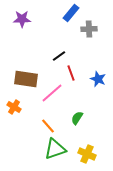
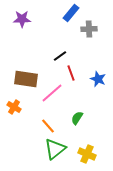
black line: moved 1 px right
green triangle: rotated 20 degrees counterclockwise
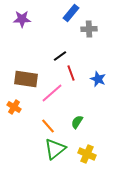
green semicircle: moved 4 px down
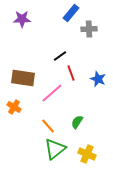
brown rectangle: moved 3 px left, 1 px up
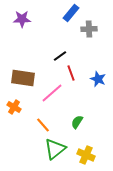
orange line: moved 5 px left, 1 px up
yellow cross: moved 1 px left, 1 px down
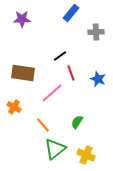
gray cross: moved 7 px right, 3 px down
brown rectangle: moved 5 px up
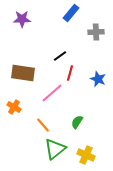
red line: moved 1 px left; rotated 35 degrees clockwise
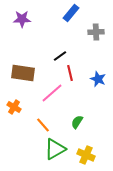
red line: rotated 28 degrees counterclockwise
green triangle: rotated 10 degrees clockwise
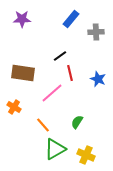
blue rectangle: moved 6 px down
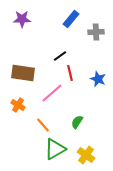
orange cross: moved 4 px right, 2 px up
yellow cross: rotated 12 degrees clockwise
